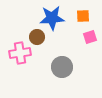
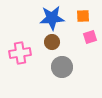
brown circle: moved 15 px right, 5 px down
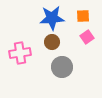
pink square: moved 3 px left; rotated 16 degrees counterclockwise
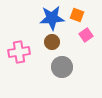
orange square: moved 6 px left, 1 px up; rotated 24 degrees clockwise
pink square: moved 1 px left, 2 px up
pink cross: moved 1 px left, 1 px up
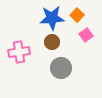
orange square: rotated 24 degrees clockwise
gray circle: moved 1 px left, 1 px down
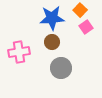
orange square: moved 3 px right, 5 px up
pink square: moved 8 px up
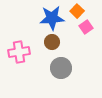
orange square: moved 3 px left, 1 px down
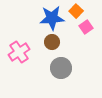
orange square: moved 1 px left
pink cross: rotated 25 degrees counterclockwise
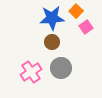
pink cross: moved 12 px right, 20 px down
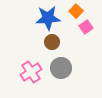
blue star: moved 4 px left
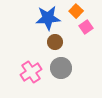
brown circle: moved 3 px right
